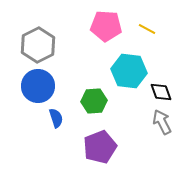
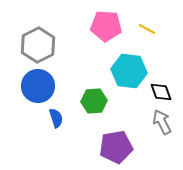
purple pentagon: moved 16 px right; rotated 12 degrees clockwise
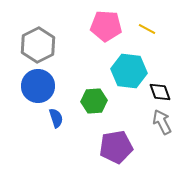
black diamond: moved 1 px left
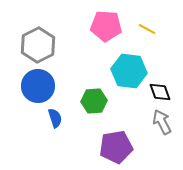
blue semicircle: moved 1 px left
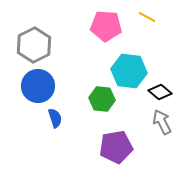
yellow line: moved 12 px up
gray hexagon: moved 4 px left
black diamond: rotated 30 degrees counterclockwise
green hexagon: moved 8 px right, 2 px up; rotated 10 degrees clockwise
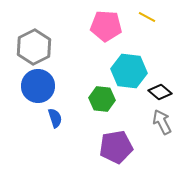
gray hexagon: moved 2 px down
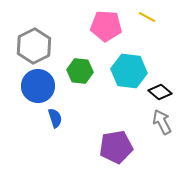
gray hexagon: moved 1 px up
green hexagon: moved 22 px left, 28 px up
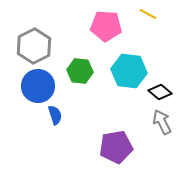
yellow line: moved 1 px right, 3 px up
blue semicircle: moved 3 px up
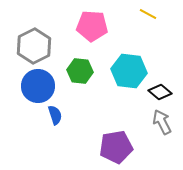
pink pentagon: moved 14 px left
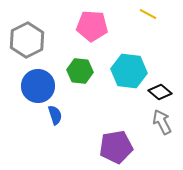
gray hexagon: moved 7 px left, 6 px up
